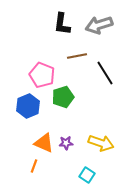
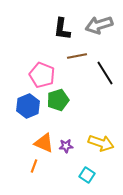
black L-shape: moved 5 px down
green pentagon: moved 5 px left, 3 px down
purple star: moved 3 px down
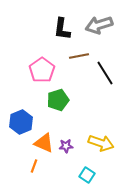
brown line: moved 2 px right
pink pentagon: moved 5 px up; rotated 15 degrees clockwise
blue hexagon: moved 7 px left, 16 px down
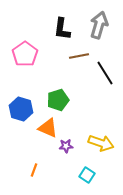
gray arrow: rotated 124 degrees clockwise
pink pentagon: moved 17 px left, 16 px up
blue hexagon: moved 13 px up; rotated 20 degrees counterclockwise
orange triangle: moved 4 px right, 15 px up
orange line: moved 4 px down
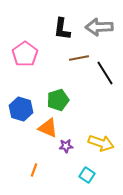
gray arrow: moved 2 px down; rotated 108 degrees counterclockwise
brown line: moved 2 px down
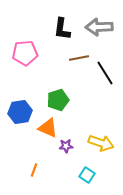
pink pentagon: moved 1 px up; rotated 30 degrees clockwise
blue hexagon: moved 1 px left, 3 px down; rotated 25 degrees counterclockwise
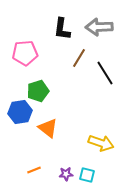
brown line: rotated 48 degrees counterclockwise
green pentagon: moved 20 px left, 9 px up
orange triangle: rotated 15 degrees clockwise
purple star: moved 28 px down
orange line: rotated 48 degrees clockwise
cyan square: rotated 21 degrees counterclockwise
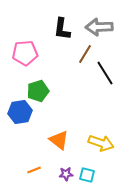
brown line: moved 6 px right, 4 px up
orange triangle: moved 11 px right, 12 px down
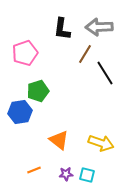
pink pentagon: rotated 15 degrees counterclockwise
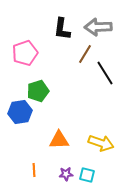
gray arrow: moved 1 px left
orange triangle: rotated 40 degrees counterclockwise
orange line: rotated 72 degrees counterclockwise
